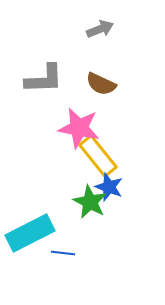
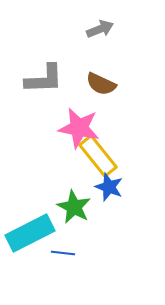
green star: moved 16 px left, 5 px down
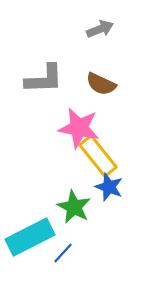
cyan rectangle: moved 4 px down
blue line: rotated 55 degrees counterclockwise
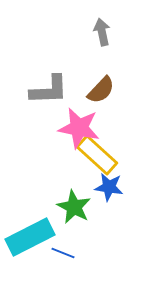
gray arrow: moved 2 px right, 3 px down; rotated 80 degrees counterclockwise
gray L-shape: moved 5 px right, 11 px down
brown semicircle: moved 6 px down; rotated 72 degrees counterclockwise
yellow rectangle: moved 1 px left, 1 px up; rotated 9 degrees counterclockwise
blue star: rotated 12 degrees counterclockwise
blue line: rotated 70 degrees clockwise
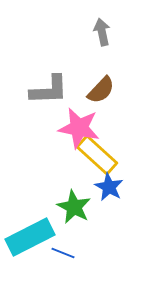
blue star: rotated 20 degrees clockwise
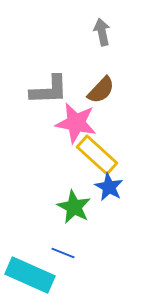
pink star: moved 3 px left, 5 px up
cyan rectangle: moved 38 px down; rotated 51 degrees clockwise
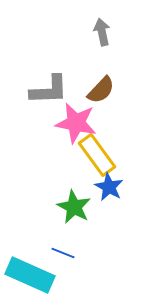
yellow rectangle: rotated 12 degrees clockwise
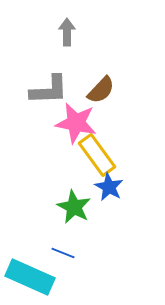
gray arrow: moved 35 px left; rotated 12 degrees clockwise
cyan rectangle: moved 2 px down
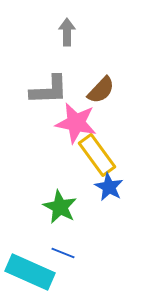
green star: moved 14 px left
cyan rectangle: moved 5 px up
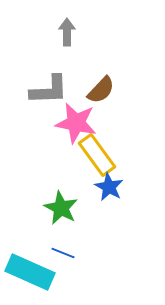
green star: moved 1 px right, 1 px down
